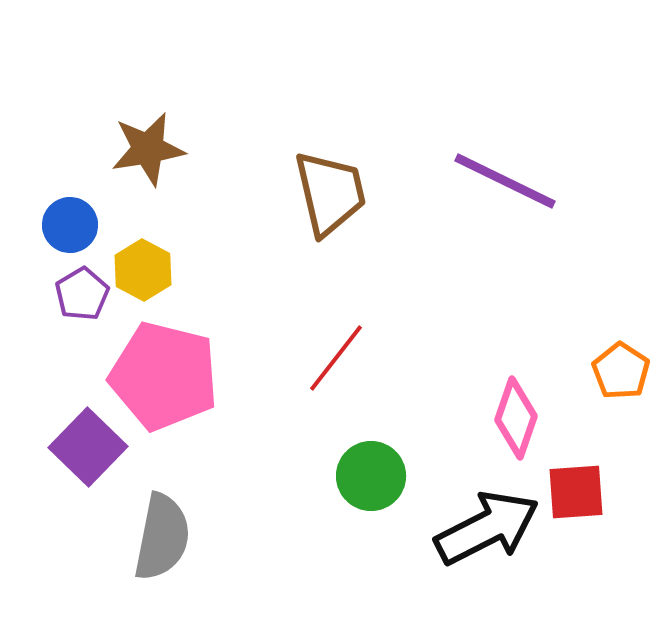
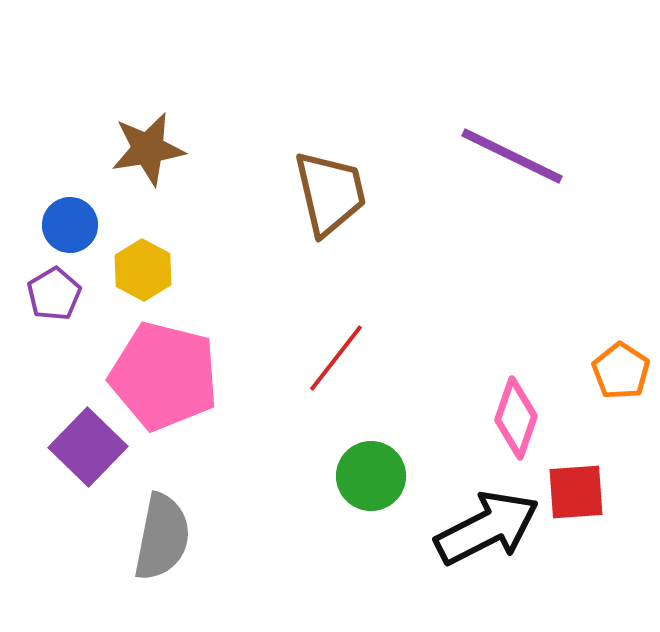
purple line: moved 7 px right, 25 px up
purple pentagon: moved 28 px left
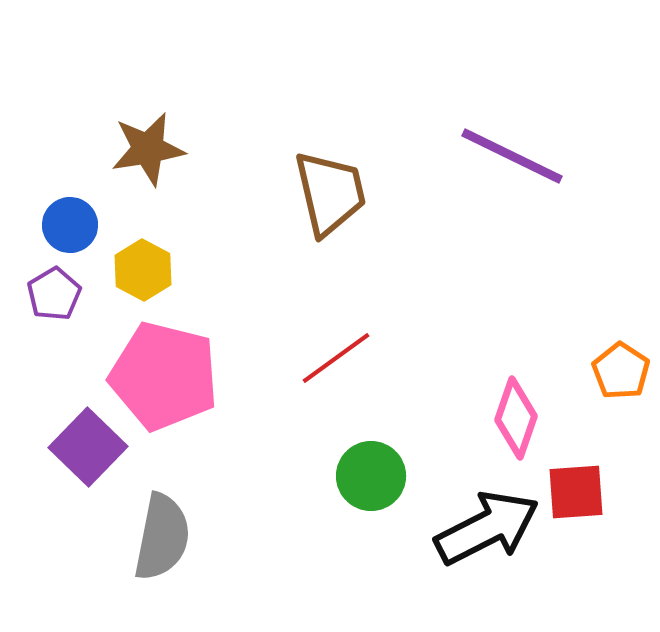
red line: rotated 16 degrees clockwise
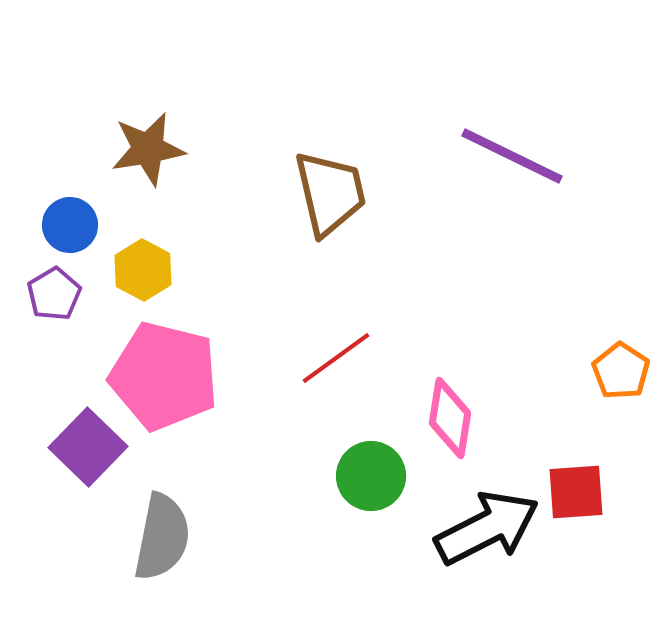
pink diamond: moved 66 px left; rotated 10 degrees counterclockwise
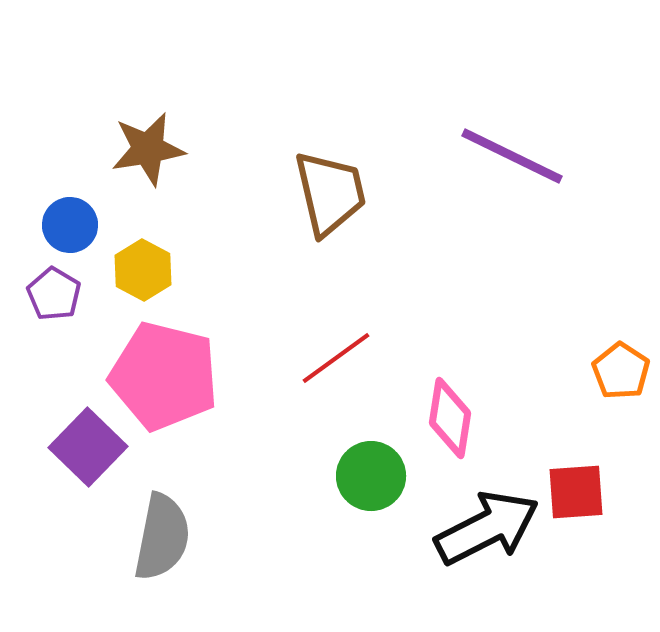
purple pentagon: rotated 10 degrees counterclockwise
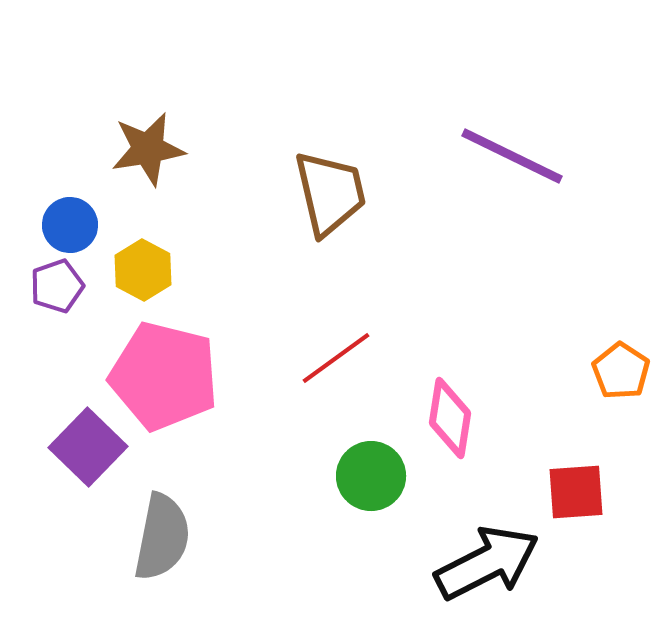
purple pentagon: moved 3 px right, 8 px up; rotated 22 degrees clockwise
black arrow: moved 35 px down
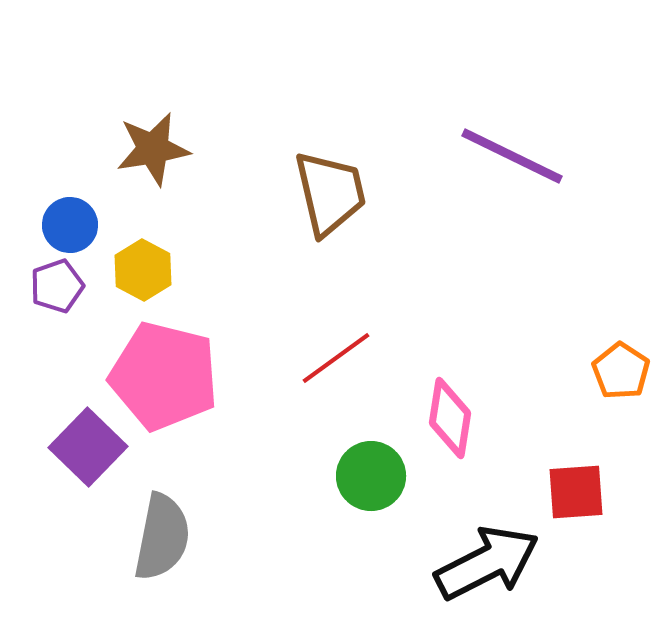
brown star: moved 5 px right
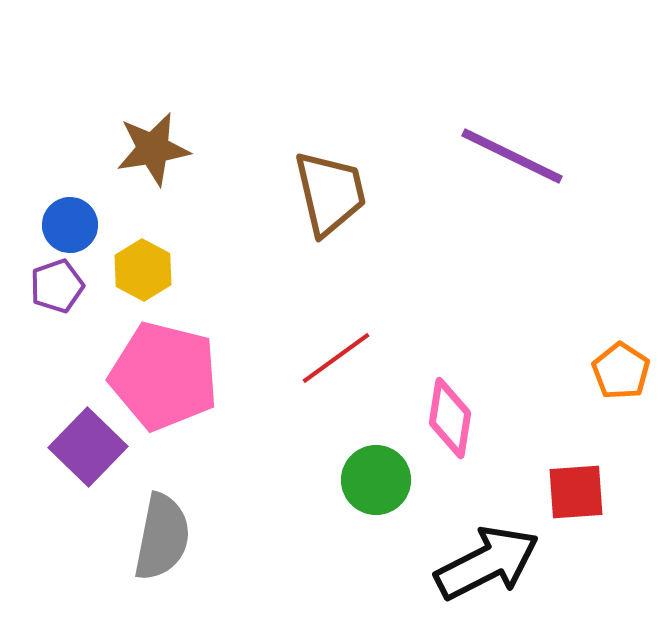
green circle: moved 5 px right, 4 px down
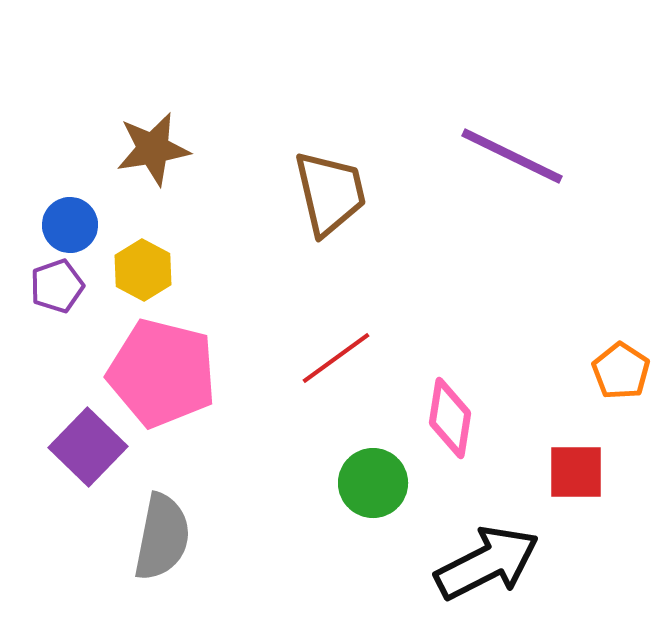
pink pentagon: moved 2 px left, 3 px up
green circle: moved 3 px left, 3 px down
red square: moved 20 px up; rotated 4 degrees clockwise
